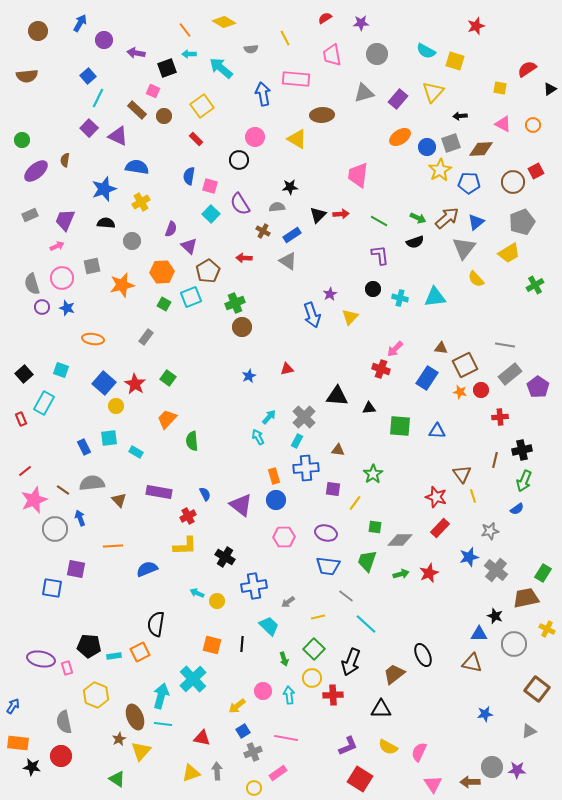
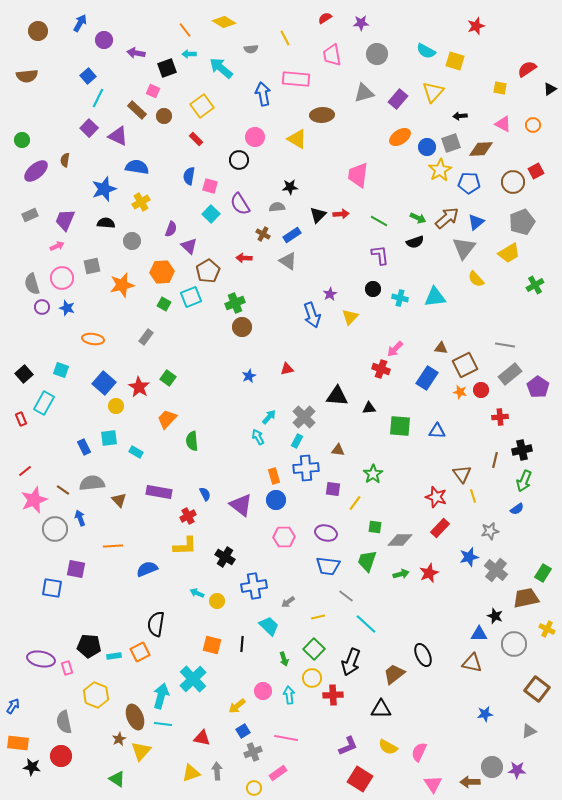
brown cross at (263, 231): moved 3 px down
red star at (135, 384): moved 4 px right, 3 px down
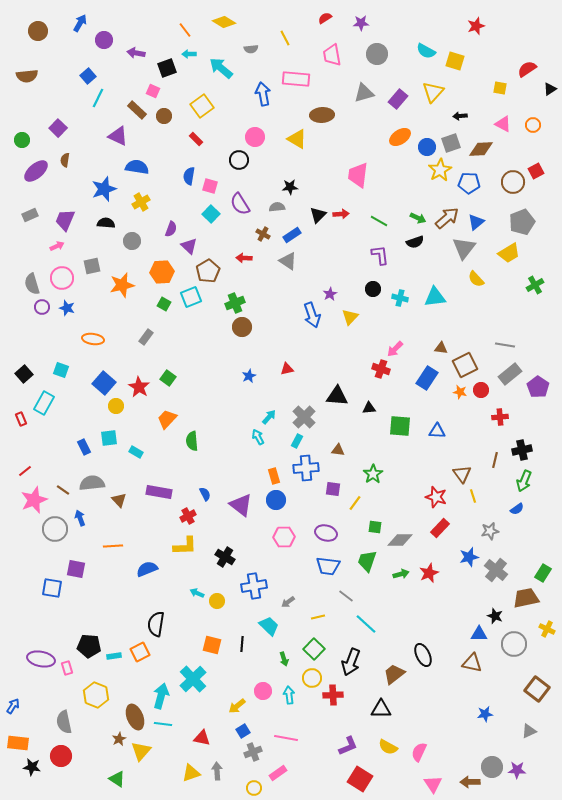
purple square at (89, 128): moved 31 px left
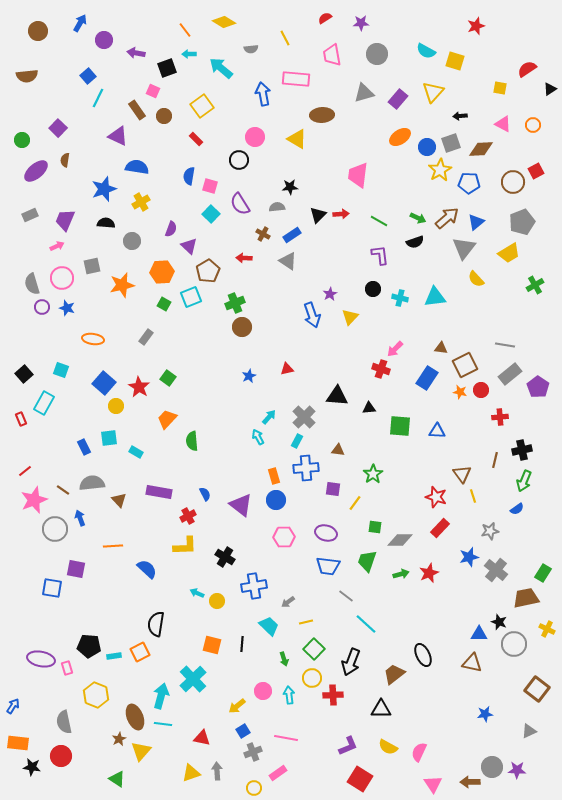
brown rectangle at (137, 110): rotated 12 degrees clockwise
blue semicircle at (147, 569): rotated 65 degrees clockwise
black star at (495, 616): moved 4 px right, 6 px down
yellow line at (318, 617): moved 12 px left, 5 px down
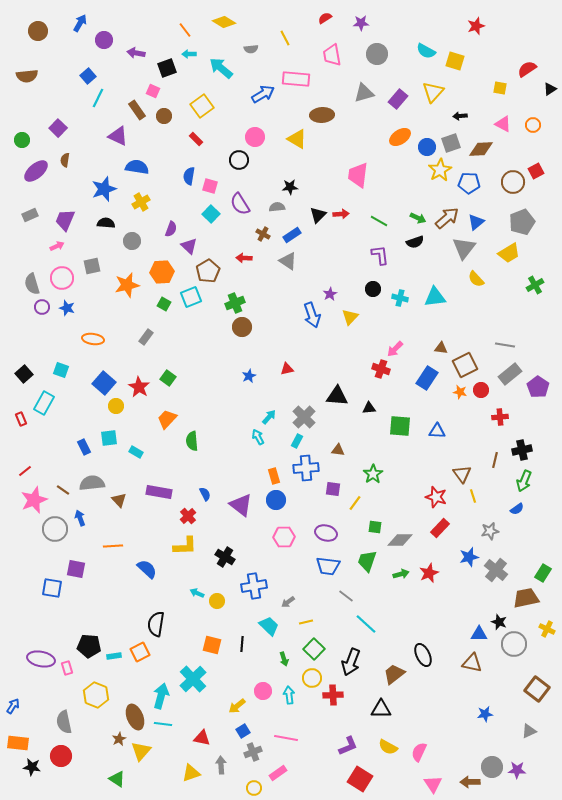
blue arrow at (263, 94): rotated 70 degrees clockwise
orange star at (122, 285): moved 5 px right
red cross at (188, 516): rotated 14 degrees counterclockwise
gray arrow at (217, 771): moved 4 px right, 6 px up
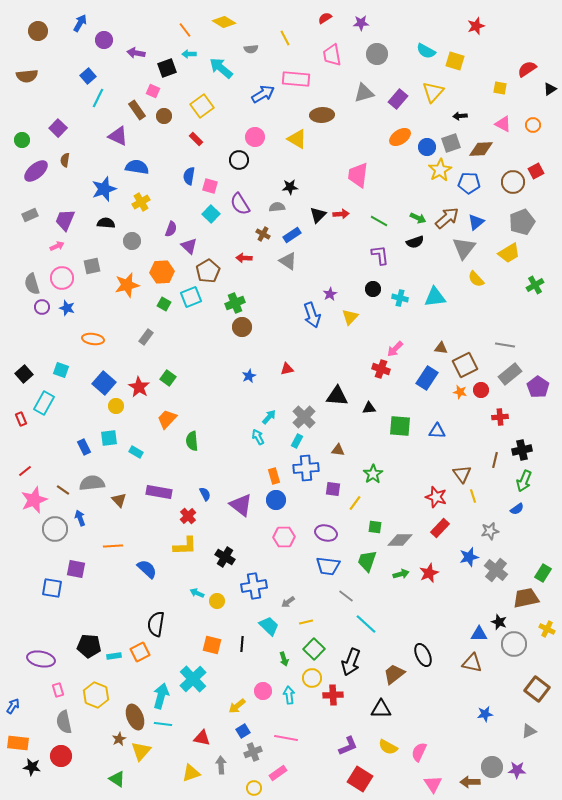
pink rectangle at (67, 668): moved 9 px left, 22 px down
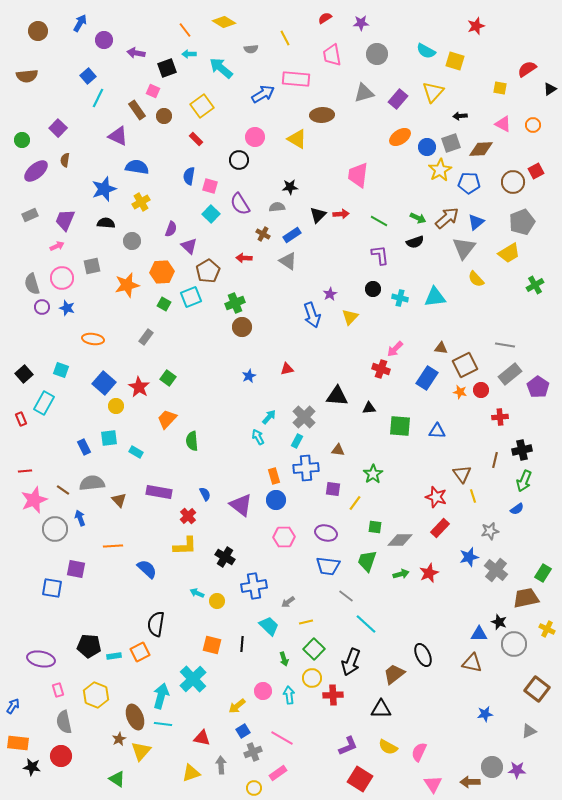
red line at (25, 471): rotated 32 degrees clockwise
pink line at (286, 738): moved 4 px left; rotated 20 degrees clockwise
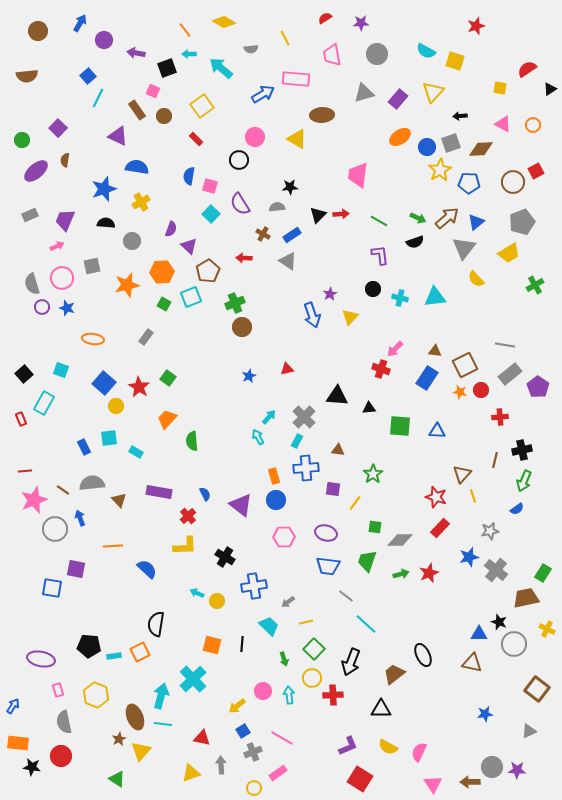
brown triangle at (441, 348): moved 6 px left, 3 px down
brown triangle at (462, 474): rotated 18 degrees clockwise
